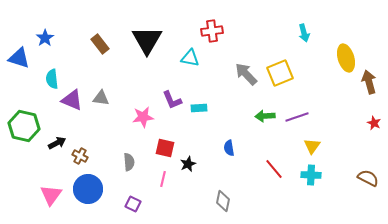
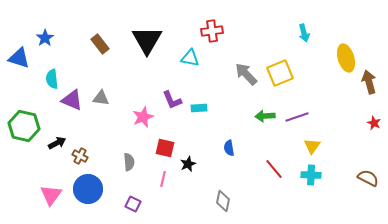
pink star: rotated 15 degrees counterclockwise
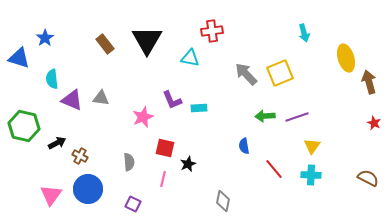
brown rectangle: moved 5 px right
blue semicircle: moved 15 px right, 2 px up
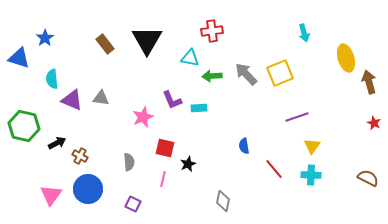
green arrow: moved 53 px left, 40 px up
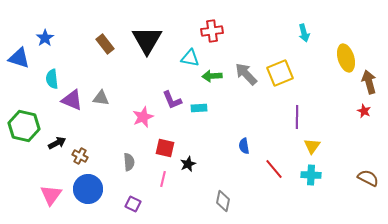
purple line: rotated 70 degrees counterclockwise
red star: moved 10 px left, 12 px up
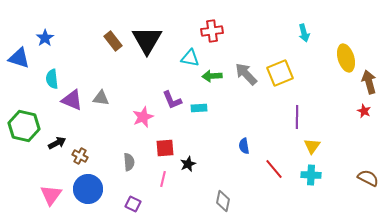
brown rectangle: moved 8 px right, 3 px up
red square: rotated 18 degrees counterclockwise
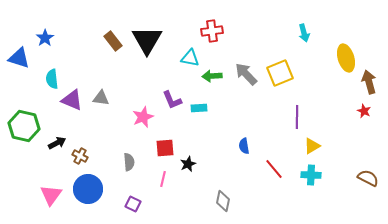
yellow triangle: rotated 24 degrees clockwise
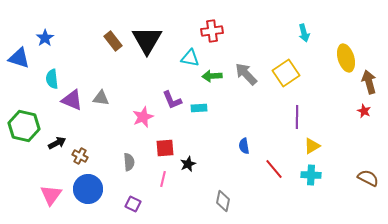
yellow square: moved 6 px right; rotated 12 degrees counterclockwise
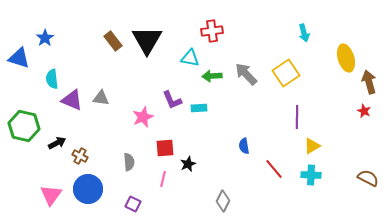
gray diamond: rotated 15 degrees clockwise
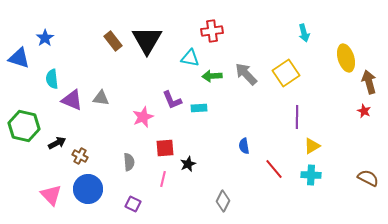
pink triangle: rotated 20 degrees counterclockwise
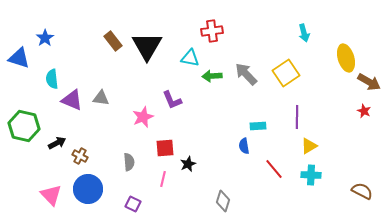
black triangle: moved 6 px down
brown arrow: rotated 135 degrees clockwise
cyan rectangle: moved 59 px right, 18 px down
yellow triangle: moved 3 px left
brown semicircle: moved 6 px left, 13 px down
gray diamond: rotated 10 degrees counterclockwise
